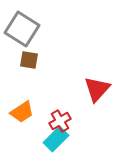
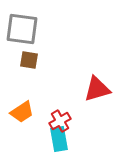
gray square: rotated 24 degrees counterclockwise
red triangle: rotated 32 degrees clockwise
cyan rectangle: moved 3 px right; rotated 55 degrees counterclockwise
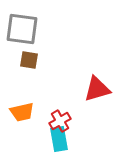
orange trapezoid: rotated 20 degrees clockwise
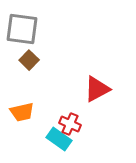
brown square: rotated 36 degrees clockwise
red triangle: rotated 12 degrees counterclockwise
red cross: moved 10 px right, 3 px down; rotated 35 degrees counterclockwise
cyan rectangle: rotated 45 degrees counterclockwise
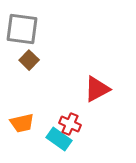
orange trapezoid: moved 11 px down
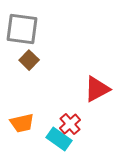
red cross: rotated 25 degrees clockwise
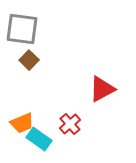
red triangle: moved 5 px right
orange trapezoid: rotated 10 degrees counterclockwise
cyan rectangle: moved 20 px left
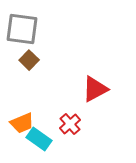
red triangle: moved 7 px left
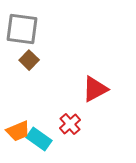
orange trapezoid: moved 4 px left, 8 px down
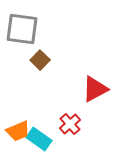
brown square: moved 11 px right
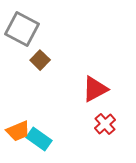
gray square: rotated 20 degrees clockwise
red cross: moved 35 px right
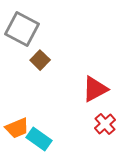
orange trapezoid: moved 1 px left, 3 px up
